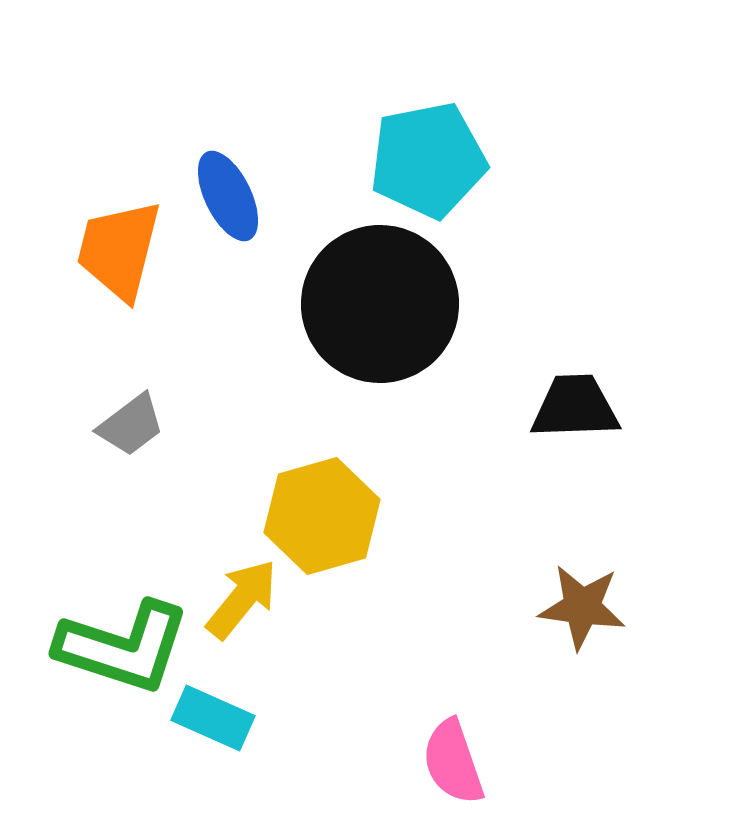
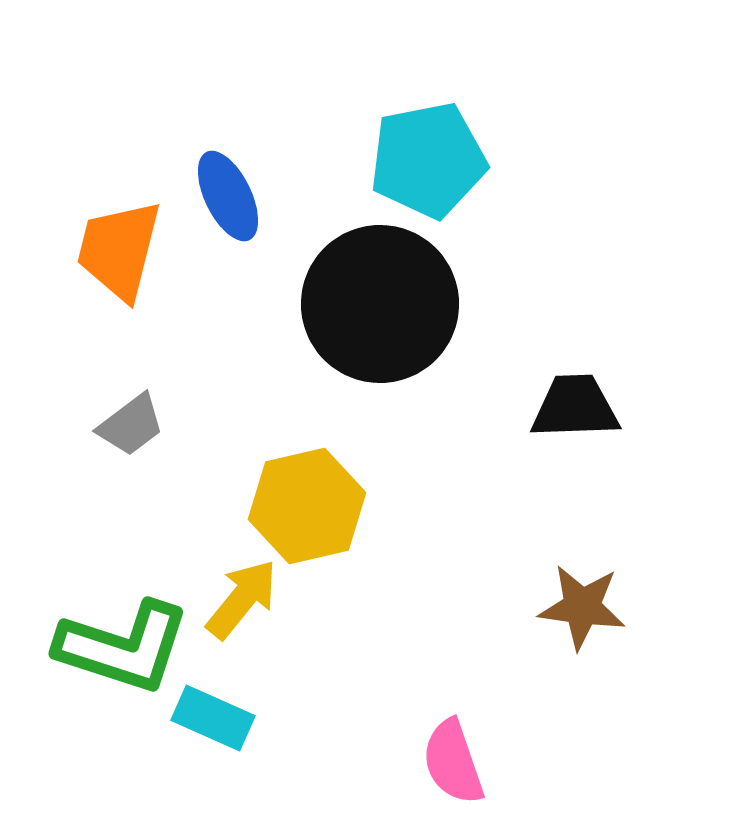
yellow hexagon: moved 15 px left, 10 px up; rotated 3 degrees clockwise
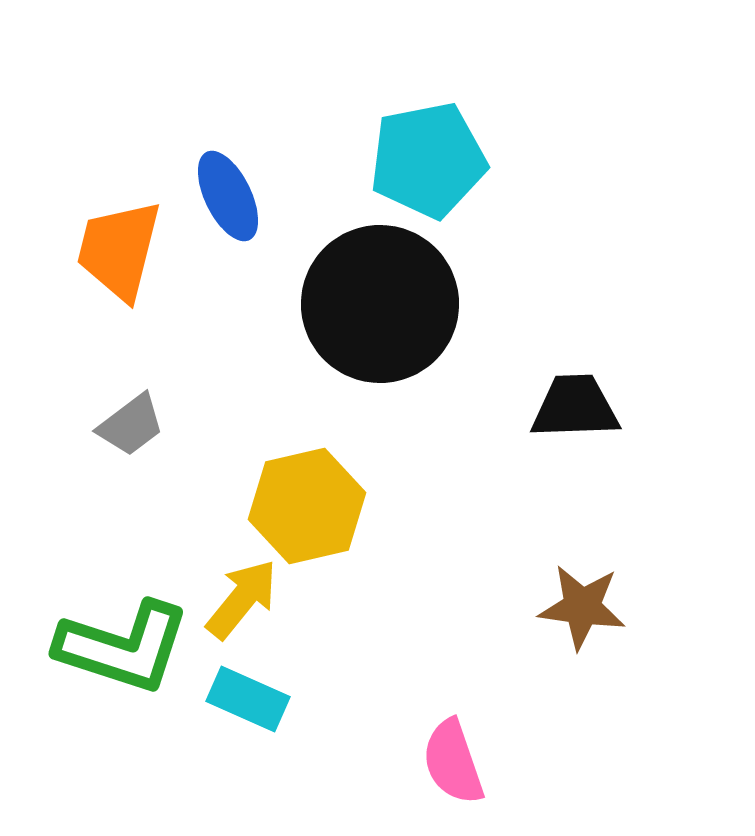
cyan rectangle: moved 35 px right, 19 px up
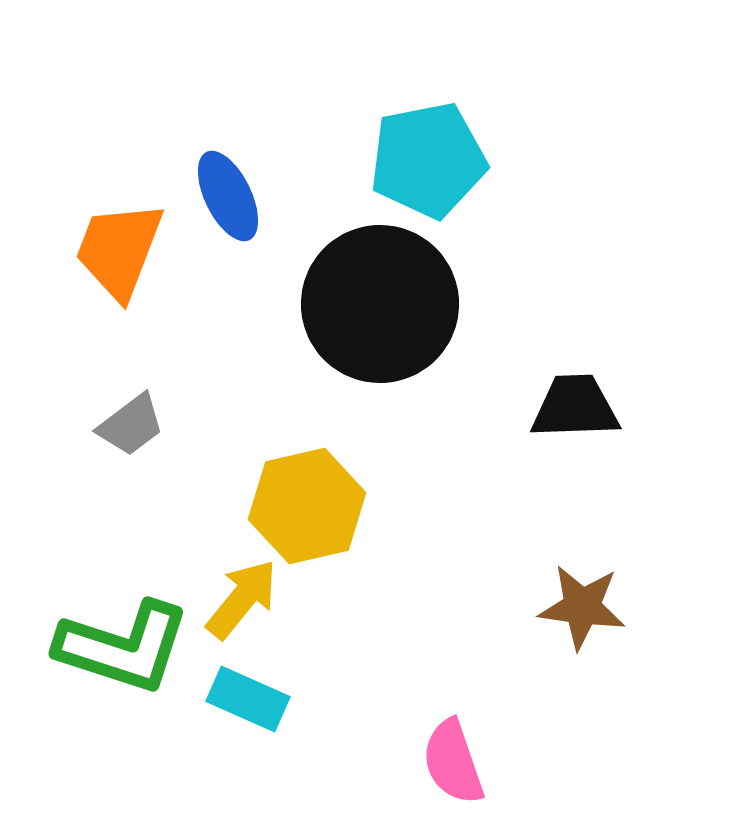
orange trapezoid: rotated 7 degrees clockwise
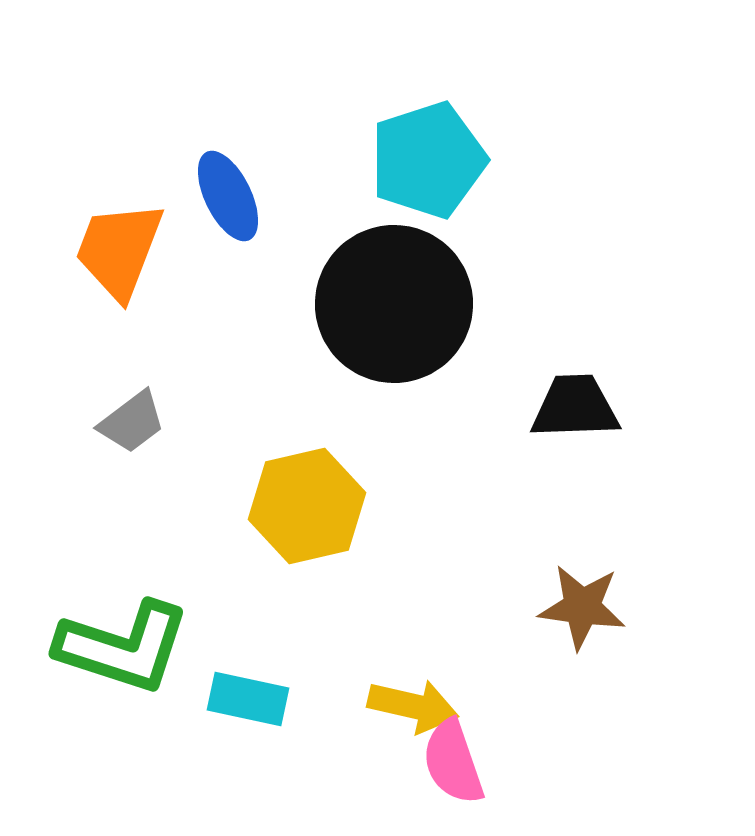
cyan pentagon: rotated 7 degrees counterclockwise
black circle: moved 14 px right
gray trapezoid: moved 1 px right, 3 px up
yellow arrow: moved 171 px right, 107 px down; rotated 64 degrees clockwise
cyan rectangle: rotated 12 degrees counterclockwise
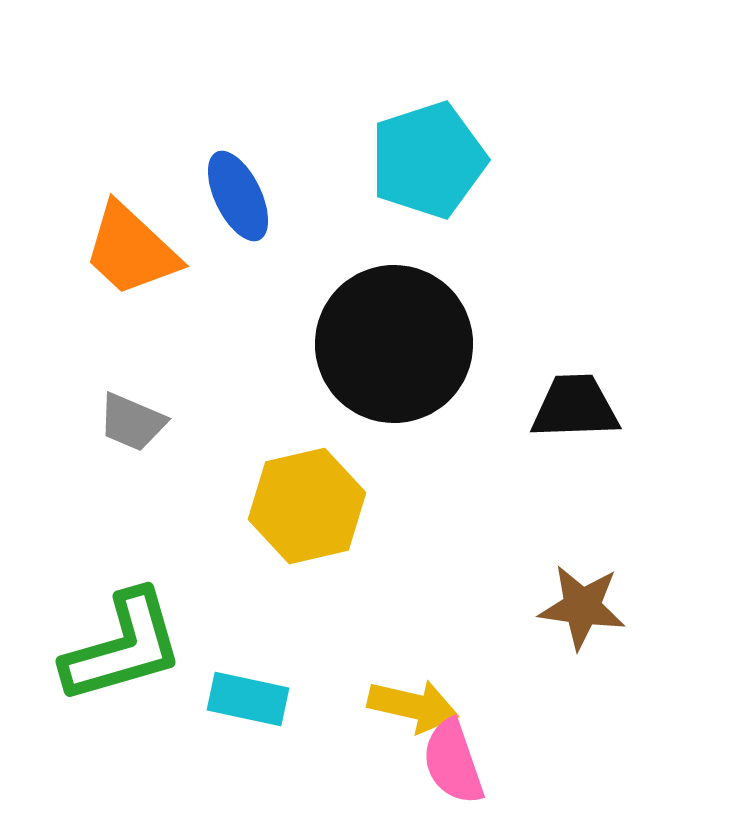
blue ellipse: moved 10 px right
orange trapezoid: moved 12 px right; rotated 68 degrees counterclockwise
black circle: moved 40 px down
gray trapezoid: rotated 60 degrees clockwise
green L-shape: rotated 34 degrees counterclockwise
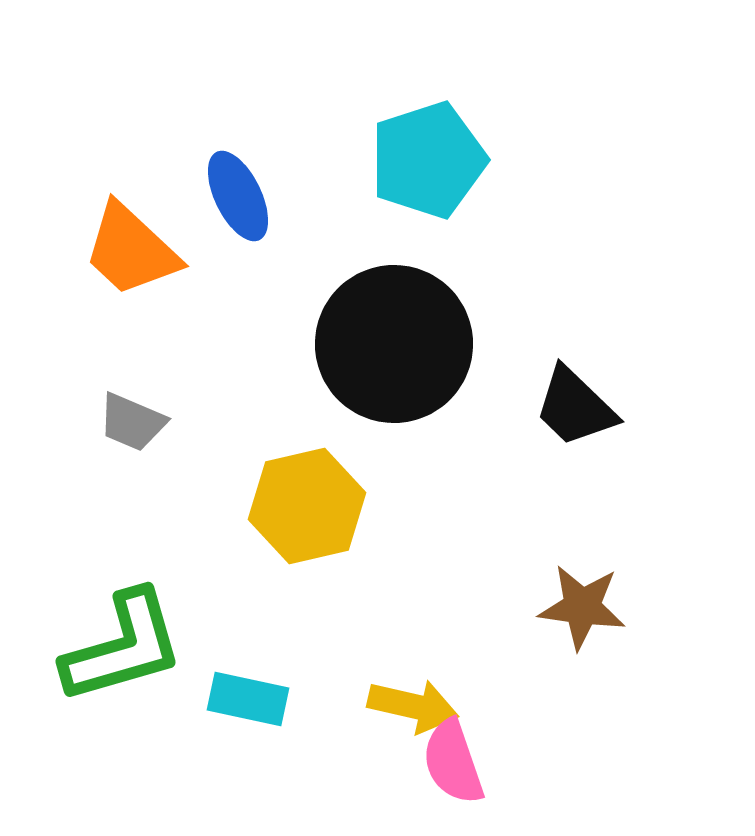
black trapezoid: rotated 134 degrees counterclockwise
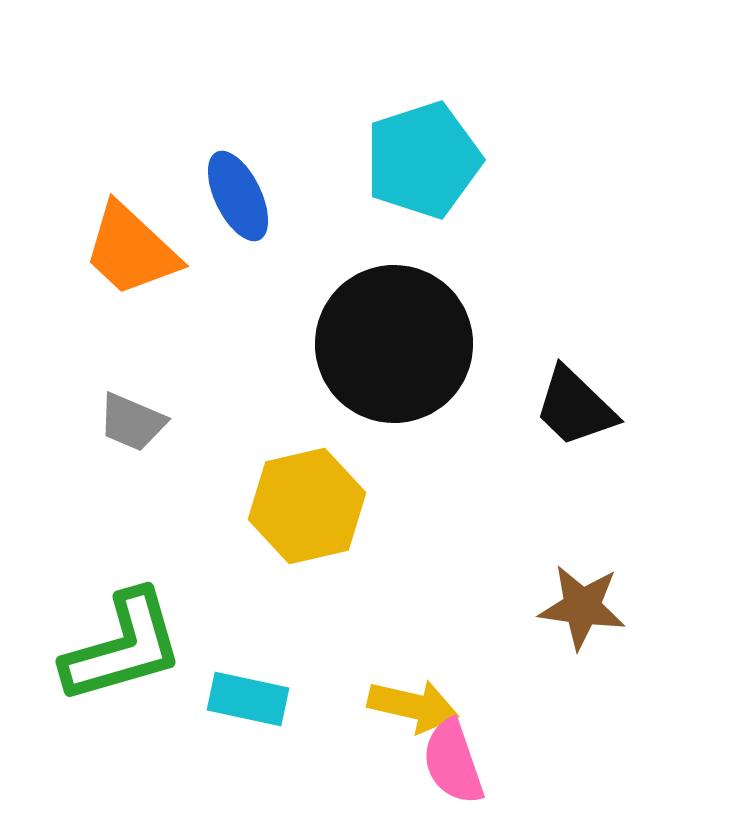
cyan pentagon: moved 5 px left
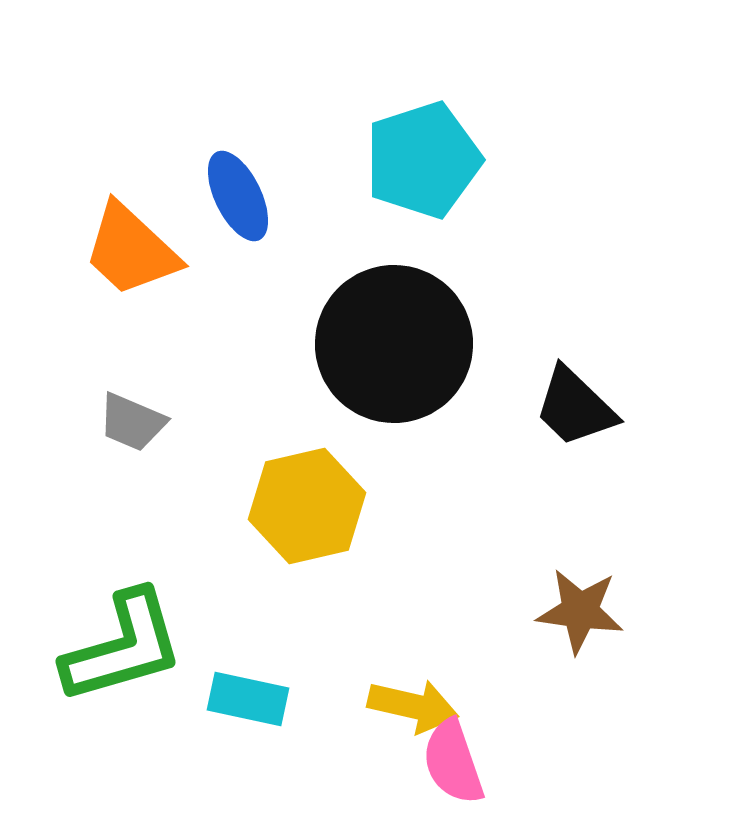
brown star: moved 2 px left, 4 px down
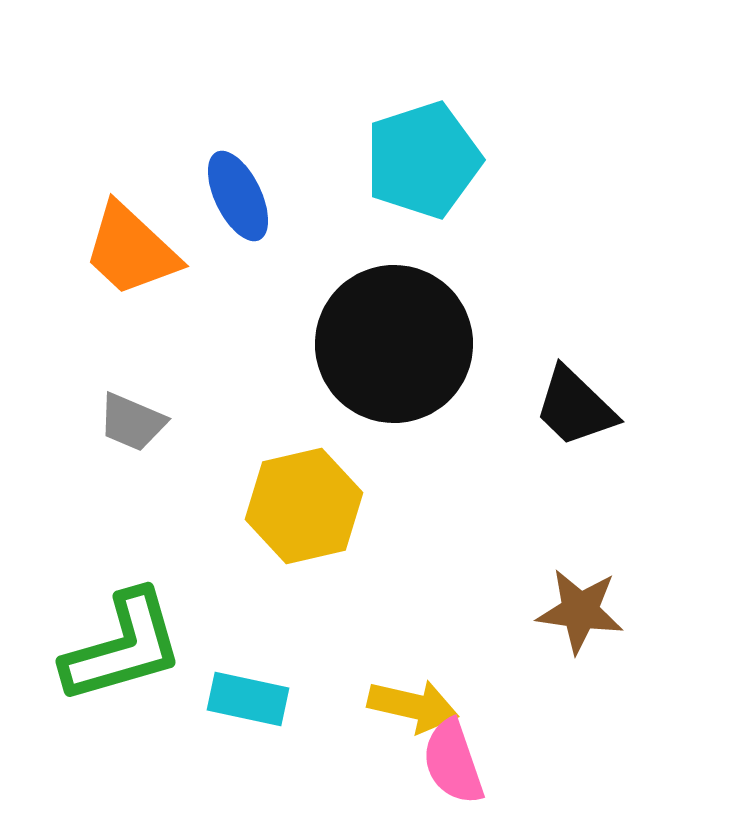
yellow hexagon: moved 3 px left
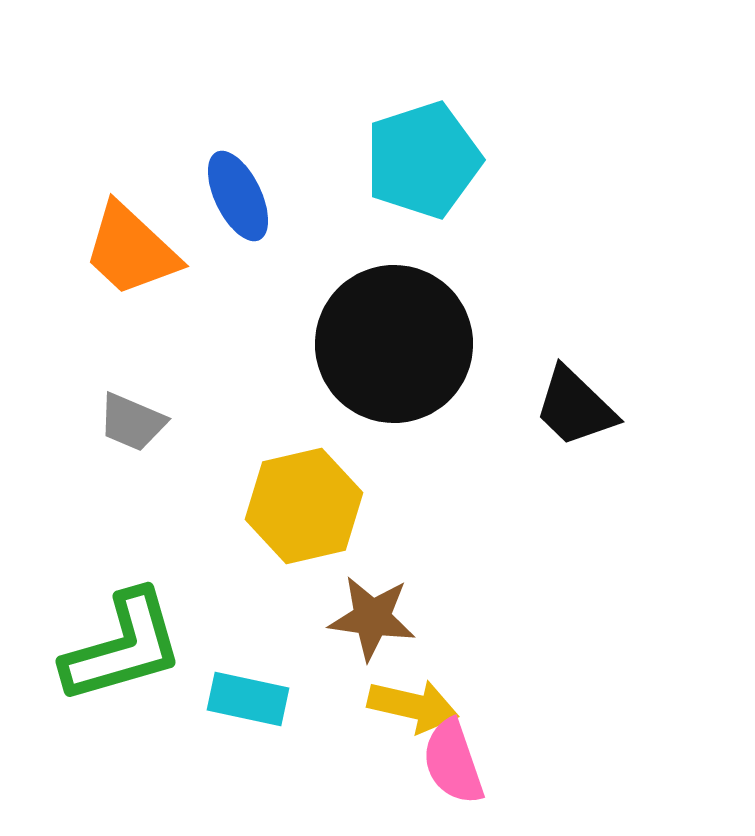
brown star: moved 208 px left, 7 px down
